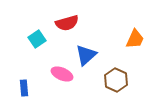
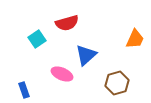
brown hexagon: moved 1 px right, 3 px down; rotated 20 degrees clockwise
blue rectangle: moved 2 px down; rotated 14 degrees counterclockwise
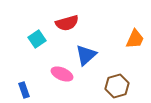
brown hexagon: moved 3 px down
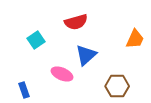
red semicircle: moved 9 px right, 1 px up
cyan square: moved 1 px left, 1 px down
brown hexagon: rotated 15 degrees clockwise
